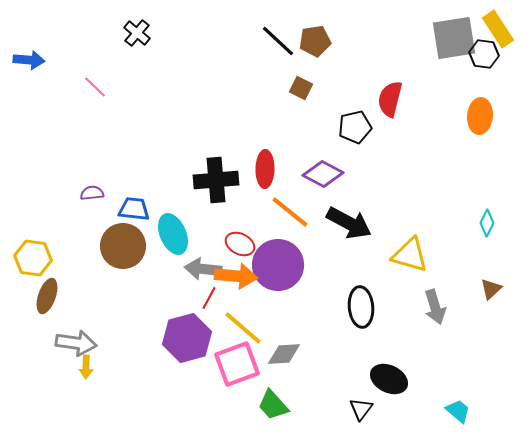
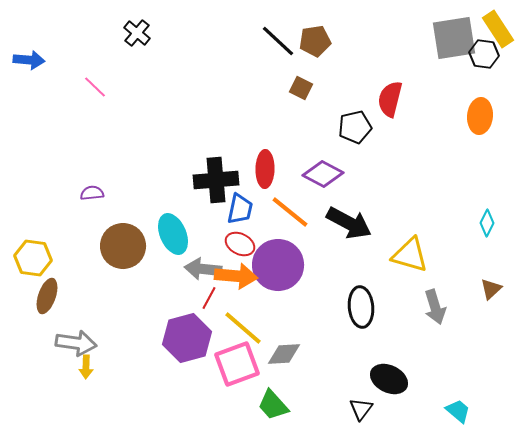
blue trapezoid at (134, 209): moved 106 px right; rotated 96 degrees clockwise
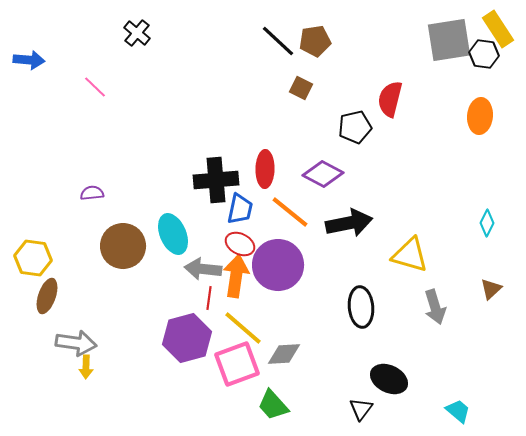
gray square at (454, 38): moved 5 px left, 2 px down
black arrow at (349, 223): rotated 39 degrees counterclockwise
orange arrow at (236, 276): rotated 87 degrees counterclockwise
red line at (209, 298): rotated 20 degrees counterclockwise
